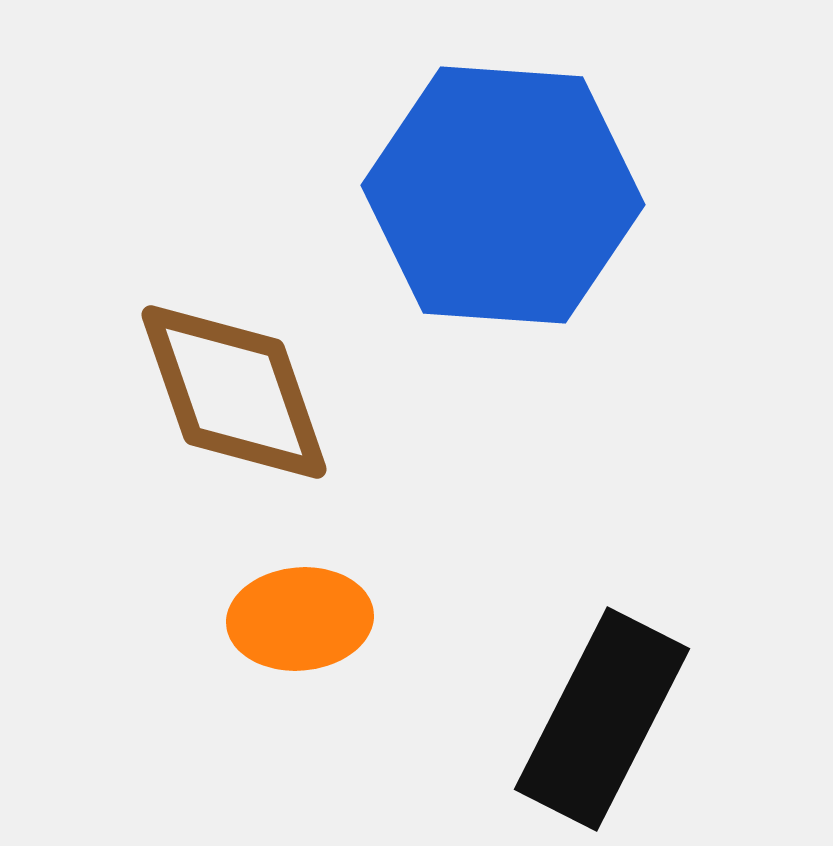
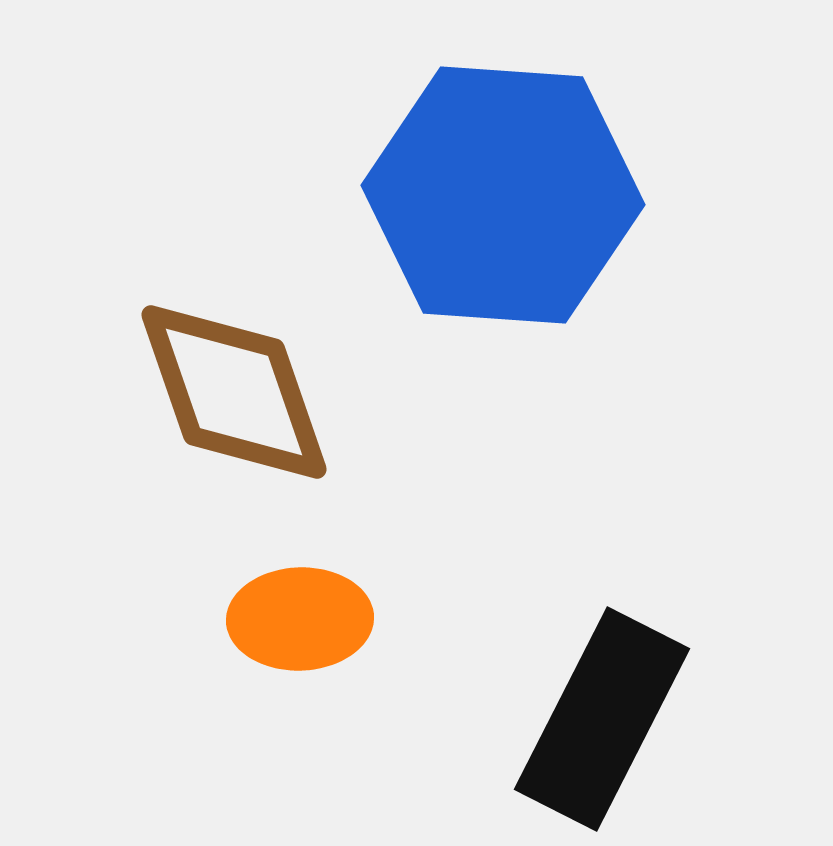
orange ellipse: rotated 3 degrees clockwise
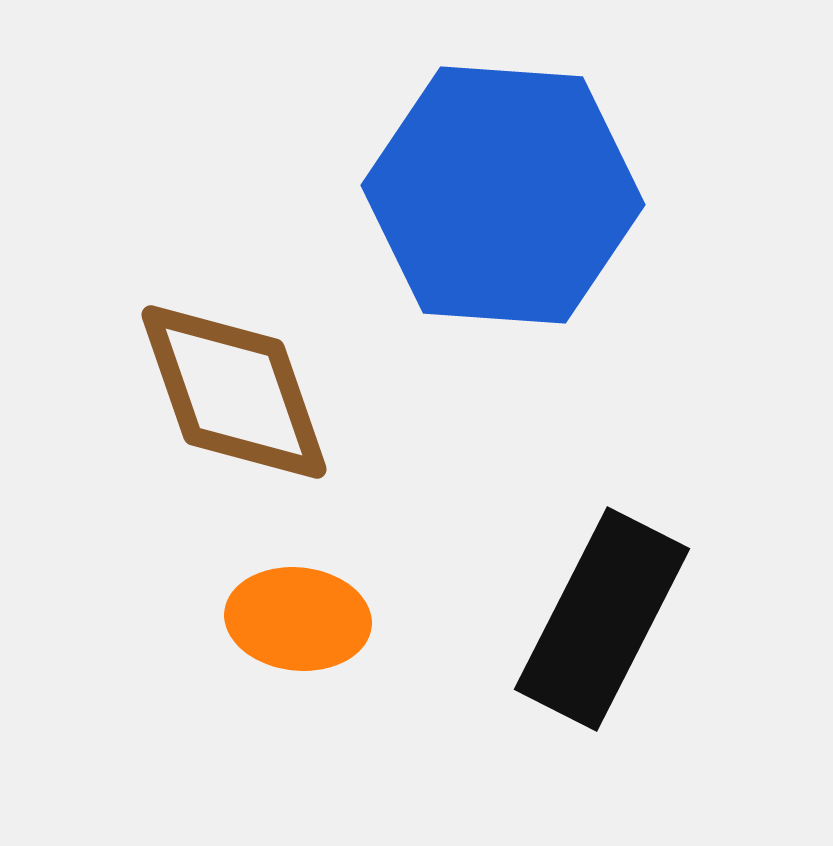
orange ellipse: moved 2 px left; rotated 8 degrees clockwise
black rectangle: moved 100 px up
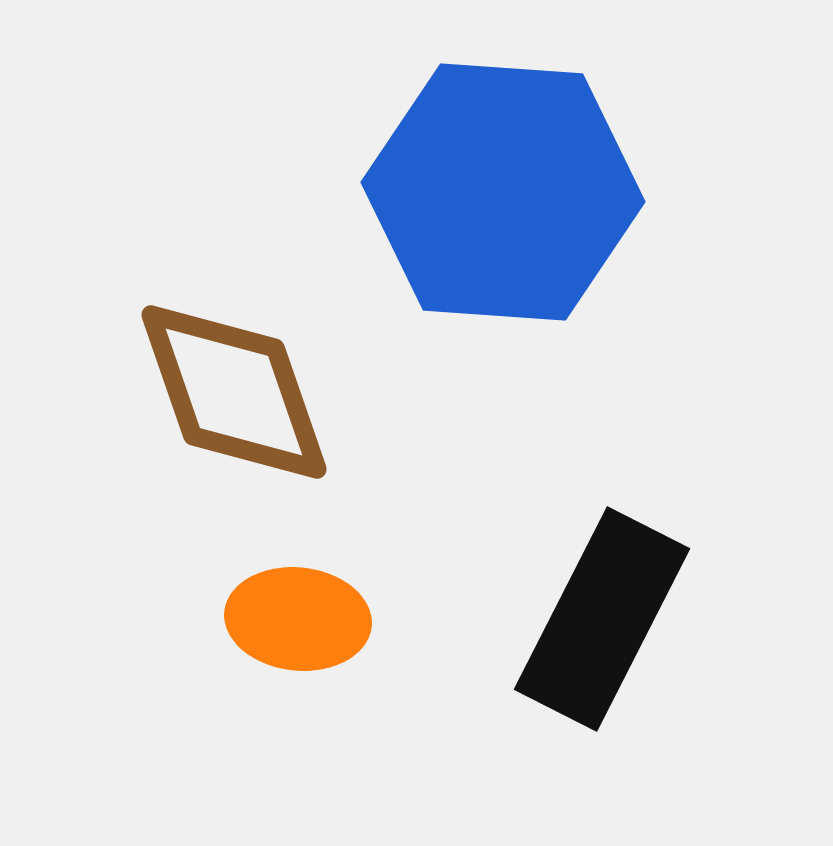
blue hexagon: moved 3 px up
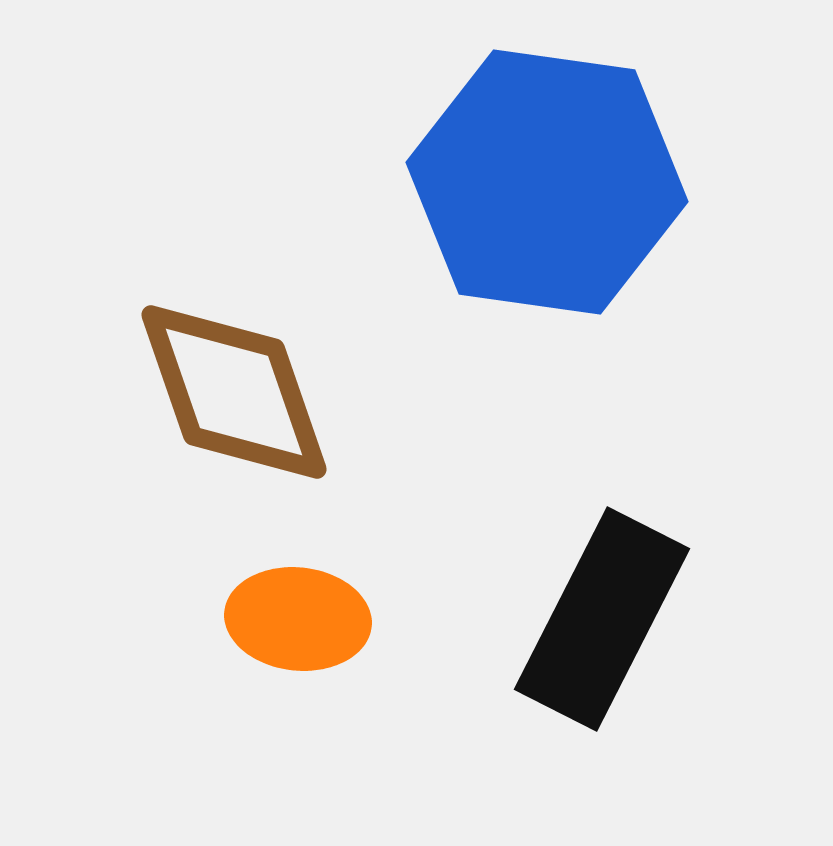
blue hexagon: moved 44 px right, 10 px up; rotated 4 degrees clockwise
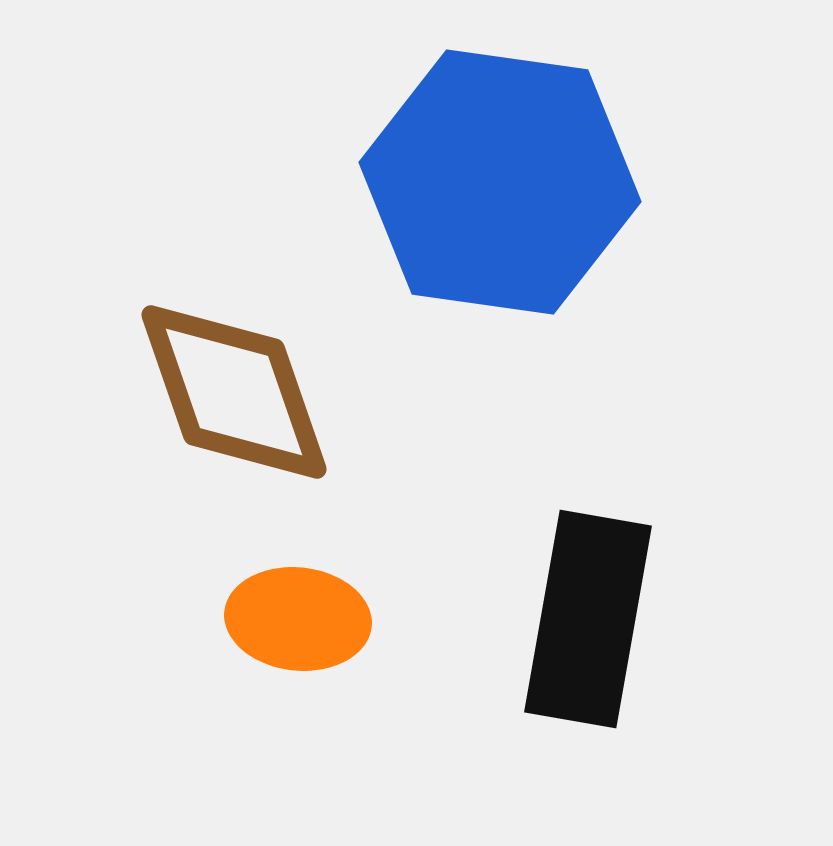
blue hexagon: moved 47 px left
black rectangle: moved 14 px left; rotated 17 degrees counterclockwise
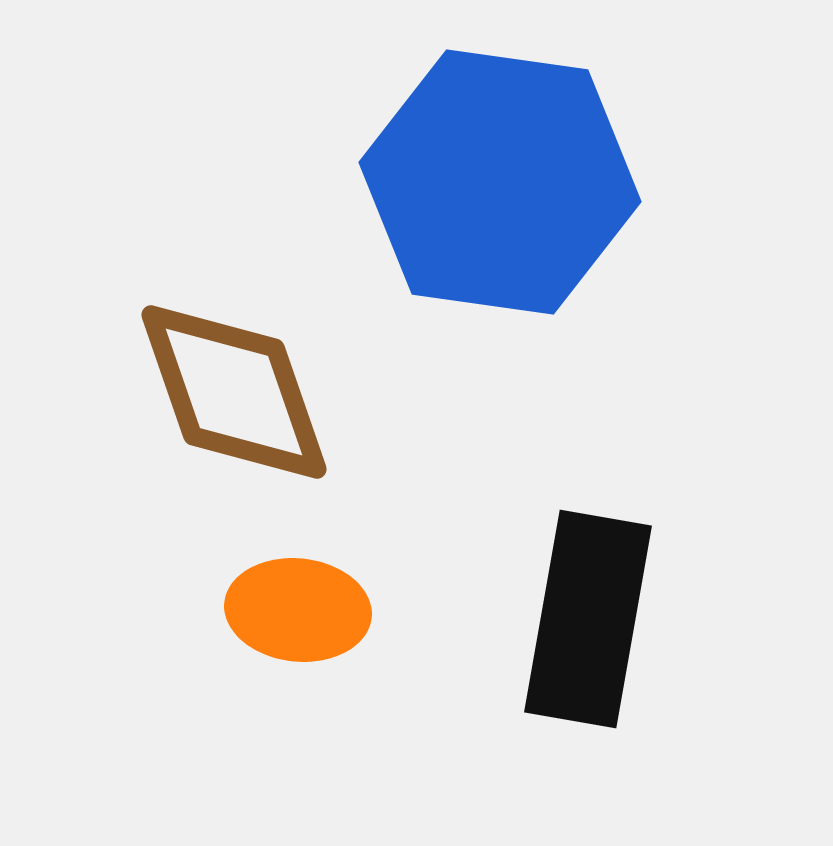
orange ellipse: moved 9 px up
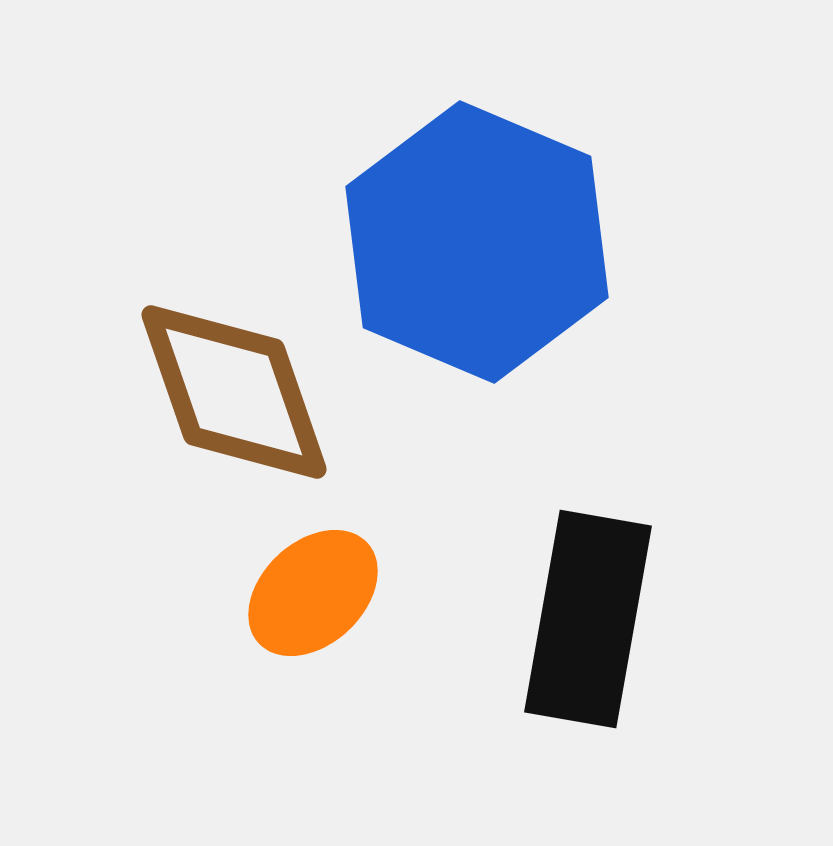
blue hexagon: moved 23 px left, 60 px down; rotated 15 degrees clockwise
orange ellipse: moved 15 px right, 17 px up; rotated 49 degrees counterclockwise
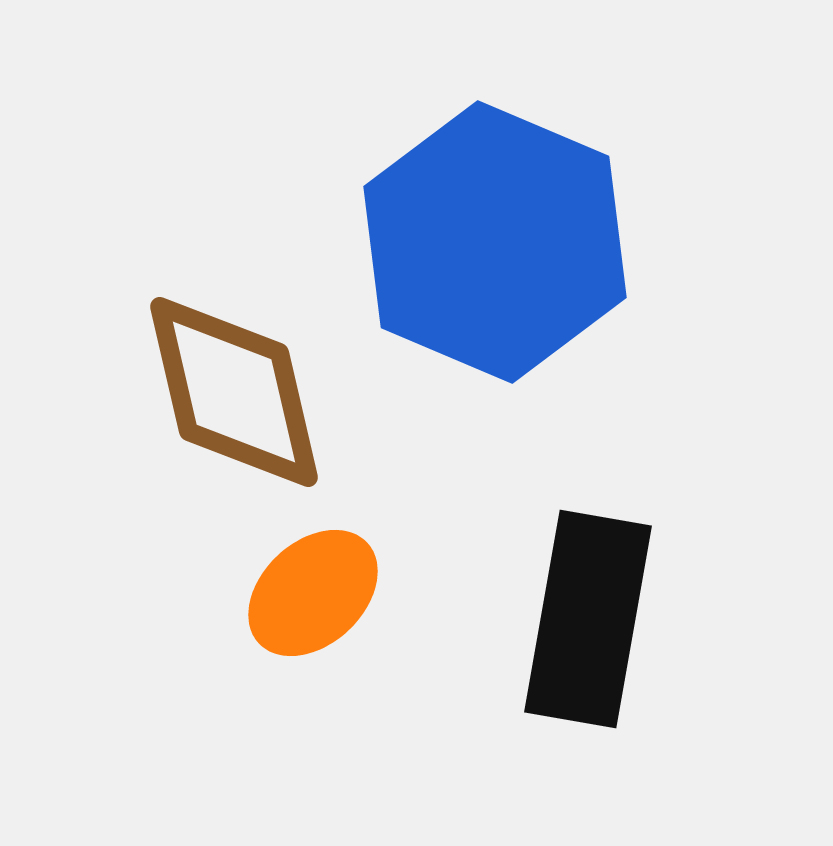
blue hexagon: moved 18 px right
brown diamond: rotated 6 degrees clockwise
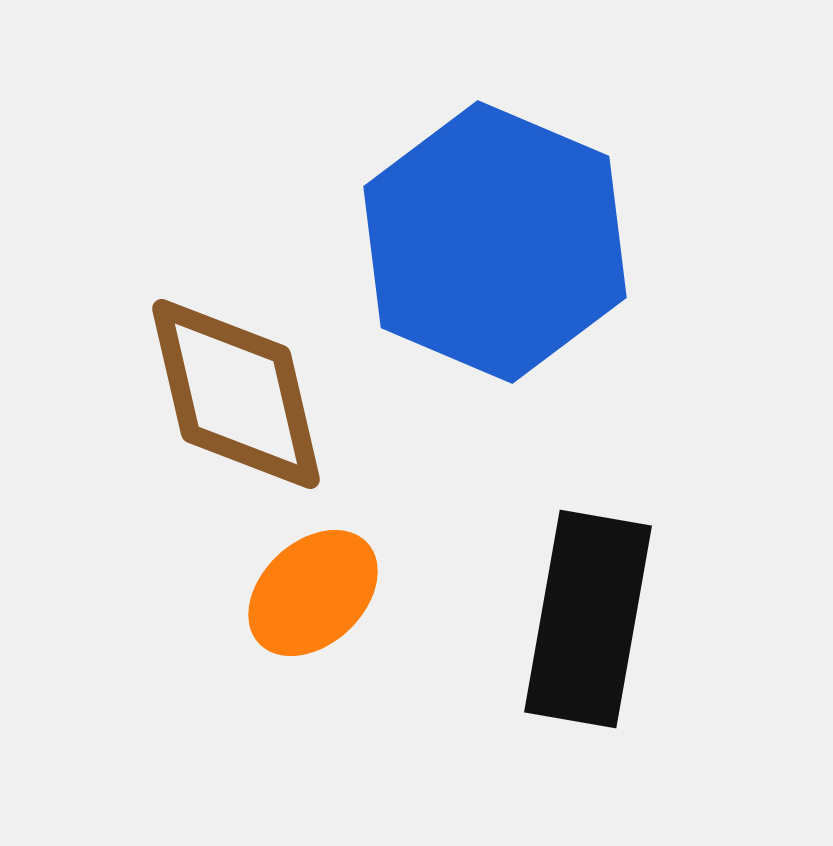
brown diamond: moved 2 px right, 2 px down
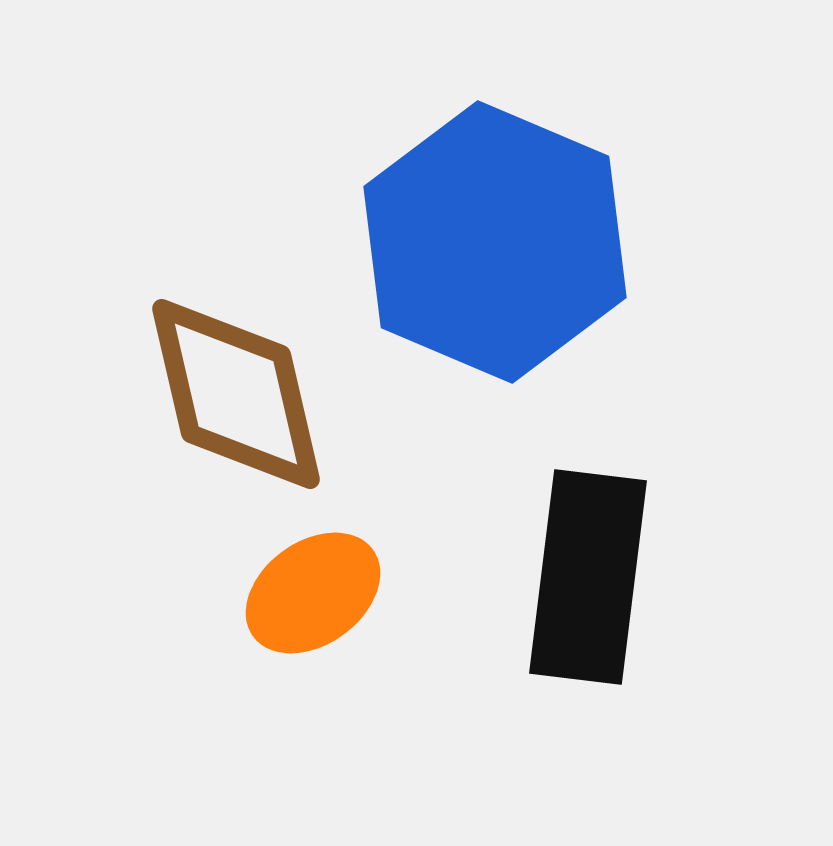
orange ellipse: rotated 7 degrees clockwise
black rectangle: moved 42 px up; rotated 3 degrees counterclockwise
